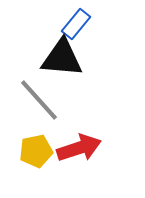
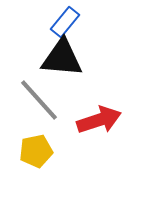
blue rectangle: moved 11 px left, 2 px up
red arrow: moved 20 px right, 28 px up
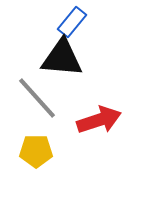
blue rectangle: moved 7 px right
gray line: moved 2 px left, 2 px up
yellow pentagon: rotated 12 degrees clockwise
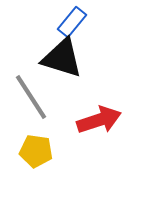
black triangle: rotated 12 degrees clockwise
gray line: moved 6 px left, 1 px up; rotated 9 degrees clockwise
yellow pentagon: rotated 8 degrees clockwise
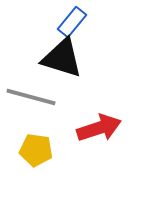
gray line: rotated 42 degrees counterclockwise
red arrow: moved 8 px down
yellow pentagon: moved 1 px up
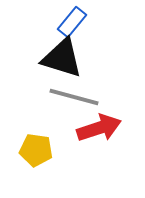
gray line: moved 43 px right
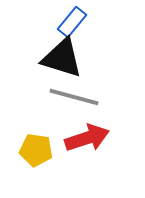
red arrow: moved 12 px left, 10 px down
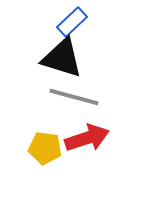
blue rectangle: rotated 8 degrees clockwise
yellow pentagon: moved 9 px right, 2 px up
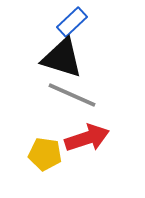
gray line: moved 2 px left, 2 px up; rotated 9 degrees clockwise
yellow pentagon: moved 6 px down
